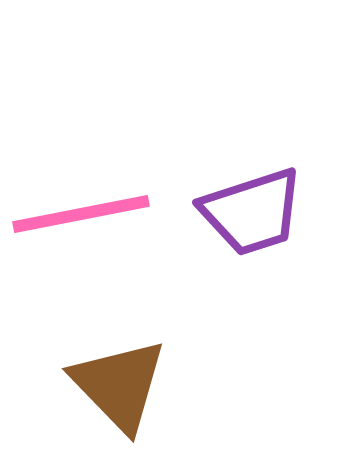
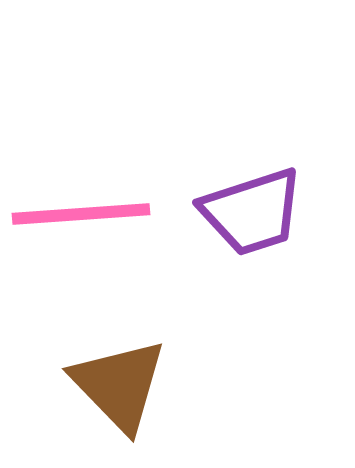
pink line: rotated 7 degrees clockwise
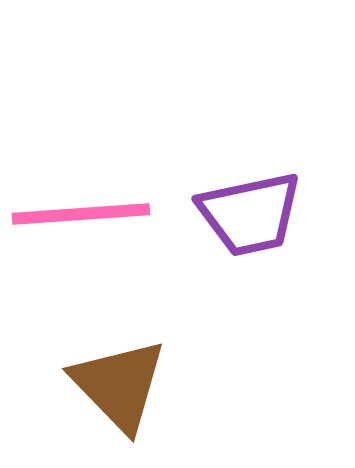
purple trapezoid: moved 2 px left, 2 px down; rotated 6 degrees clockwise
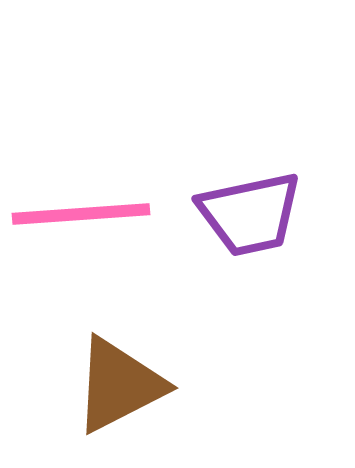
brown triangle: rotated 47 degrees clockwise
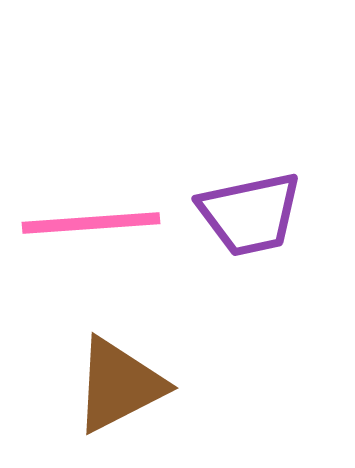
pink line: moved 10 px right, 9 px down
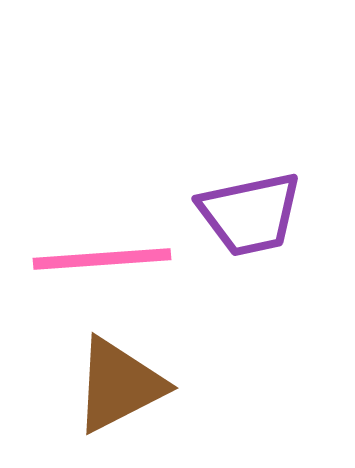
pink line: moved 11 px right, 36 px down
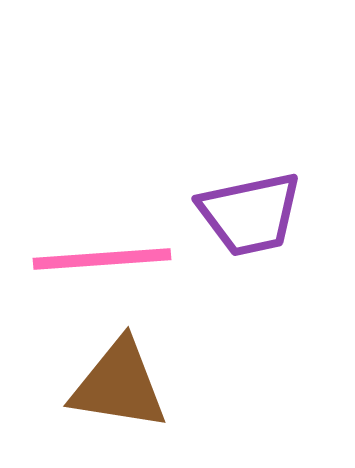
brown triangle: rotated 36 degrees clockwise
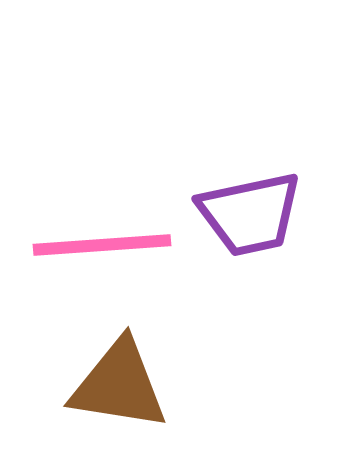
pink line: moved 14 px up
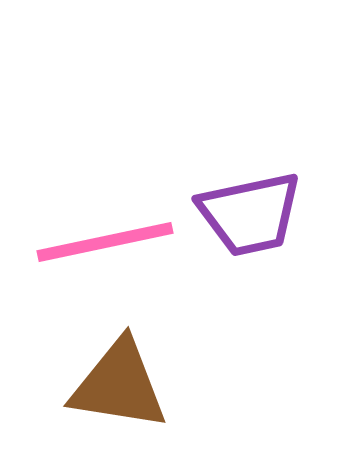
pink line: moved 3 px right, 3 px up; rotated 8 degrees counterclockwise
